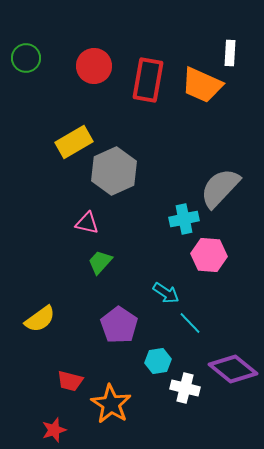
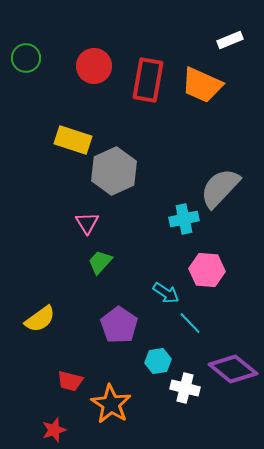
white rectangle: moved 13 px up; rotated 65 degrees clockwise
yellow rectangle: moved 1 px left, 2 px up; rotated 48 degrees clockwise
pink triangle: rotated 45 degrees clockwise
pink hexagon: moved 2 px left, 15 px down
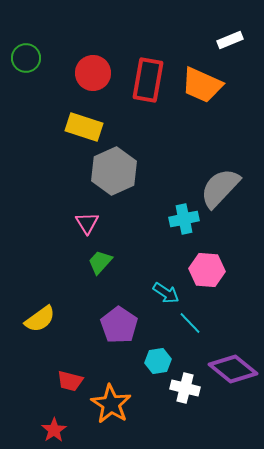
red circle: moved 1 px left, 7 px down
yellow rectangle: moved 11 px right, 13 px up
red star: rotated 15 degrees counterclockwise
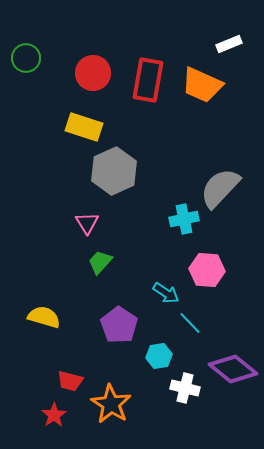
white rectangle: moved 1 px left, 4 px down
yellow semicircle: moved 4 px right, 2 px up; rotated 128 degrees counterclockwise
cyan hexagon: moved 1 px right, 5 px up
red star: moved 15 px up
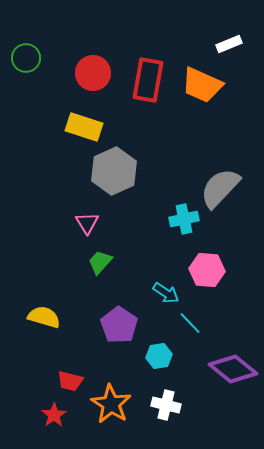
white cross: moved 19 px left, 17 px down
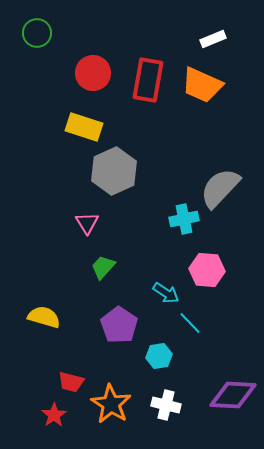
white rectangle: moved 16 px left, 5 px up
green circle: moved 11 px right, 25 px up
green trapezoid: moved 3 px right, 5 px down
purple diamond: moved 26 px down; rotated 36 degrees counterclockwise
red trapezoid: moved 1 px right, 1 px down
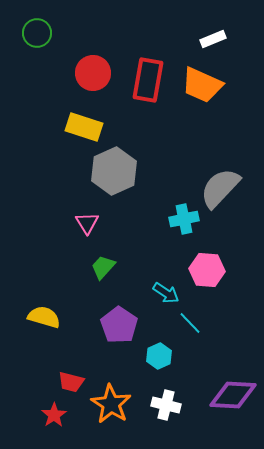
cyan hexagon: rotated 15 degrees counterclockwise
